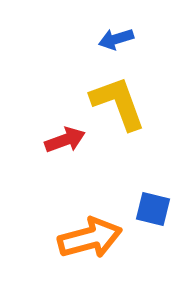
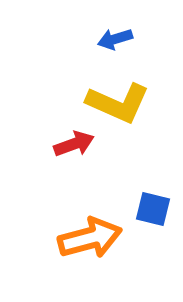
blue arrow: moved 1 px left
yellow L-shape: rotated 134 degrees clockwise
red arrow: moved 9 px right, 4 px down
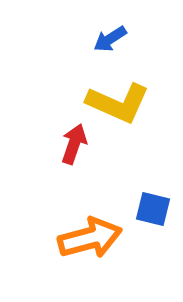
blue arrow: moved 5 px left; rotated 16 degrees counterclockwise
red arrow: rotated 51 degrees counterclockwise
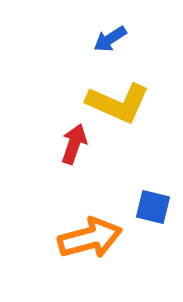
blue square: moved 2 px up
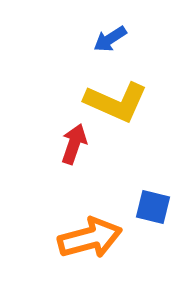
yellow L-shape: moved 2 px left, 1 px up
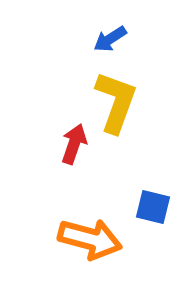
yellow L-shape: rotated 94 degrees counterclockwise
orange arrow: moved 1 px down; rotated 30 degrees clockwise
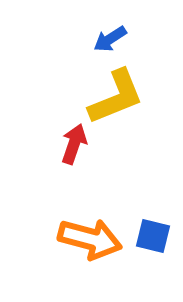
yellow L-shape: moved 5 px up; rotated 48 degrees clockwise
blue square: moved 29 px down
